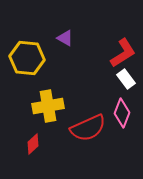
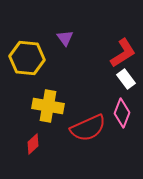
purple triangle: rotated 24 degrees clockwise
yellow cross: rotated 20 degrees clockwise
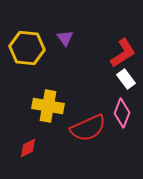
yellow hexagon: moved 10 px up
red diamond: moved 5 px left, 4 px down; rotated 15 degrees clockwise
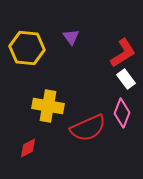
purple triangle: moved 6 px right, 1 px up
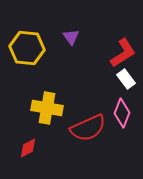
yellow cross: moved 1 px left, 2 px down
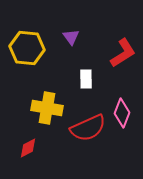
white rectangle: moved 40 px left; rotated 36 degrees clockwise
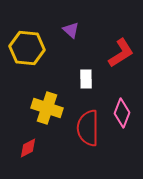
purple triangle: moved 7 px up; rotated 12 degrees counterclockwise
red L-shape: moved 2 px left
yellow cross: rotated 8 degrees clockwise
red semicircle: rotated 114 degrees clockwise
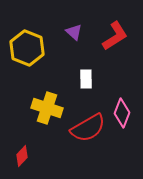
purple triangle: moved 3 px right, 2 px down
yellow hexagon: rotated 16 degrees clockwise
red L-shape: moved 6 px left, 17 px up
red semicircle: rotated 120 degrees counterclockwise
red diamond: moved 6 px left, 8 px down; rotated 20 degrees counterclockwise
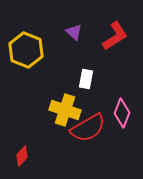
yellow hexagon: moved 1 px left, 2 px down
white rectangle: rotated 12 degrees clockwise
yellow cross: moved 18 px right, 2 px down
